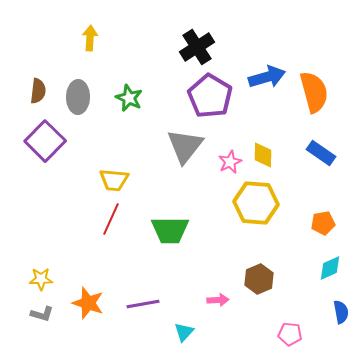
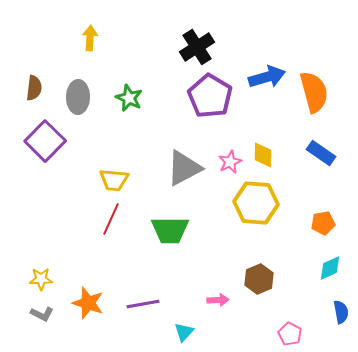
brown semicircle: moved 4 px left, 3 px up
gray triangle: moved 1 px left, 22 px down; rotated 24 degrees clockwise
gray L-shape: rotated 10 degrees clockwise
pink pentagon: rotated 20 degrees clockwise
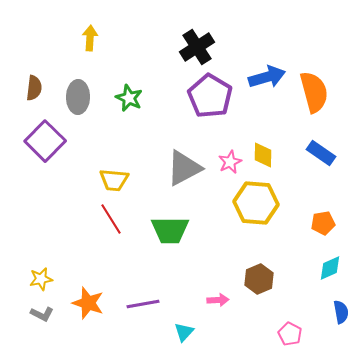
red line: rotated 56 degrees counterclockwise
yellow star: rotated 10 degrees counterclockwise
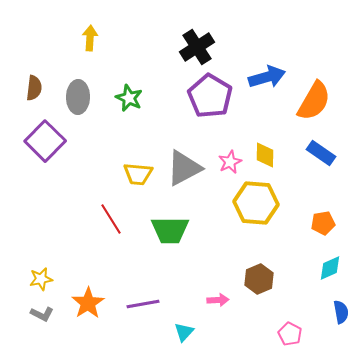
orange semicircle: moved 9 px down; rotated 45 degrees clockwise
yellow diamond: moved 2 px right
yellow trapezoid: moved 24 px right, 6 px up
orange star: rotated 20 degrees clockwise
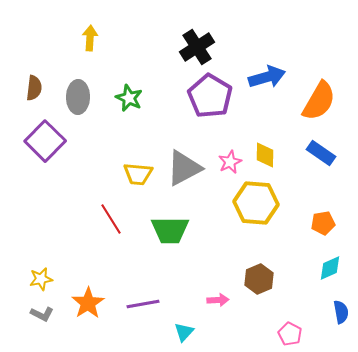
orange semicircle: moved 5 px right
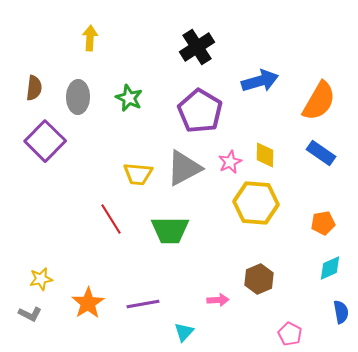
blue arrow: moved 7 px left, 4 px down
purple pentagon: moved 10 px left, 15 px down
gray L-shape: moved 12 px left
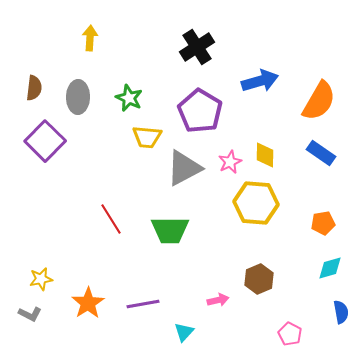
yellow trapezoid: moved 9 px right, 37 px up
cyan diamond: rotated 8 degrees clockwise
pink arrow: rotated 10 degrees counterclockwise
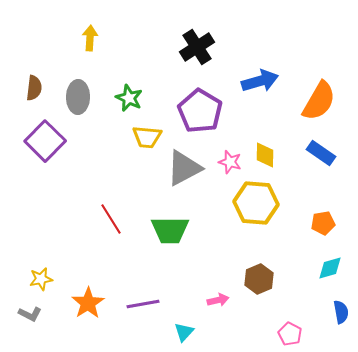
pink star: rotated 30 degrees counterclockwise
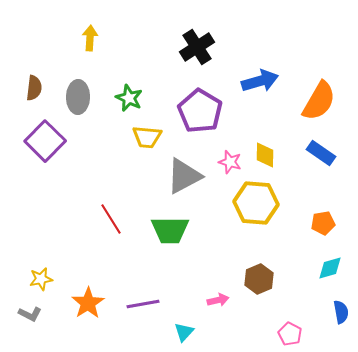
gray triangle: moved 8 px down
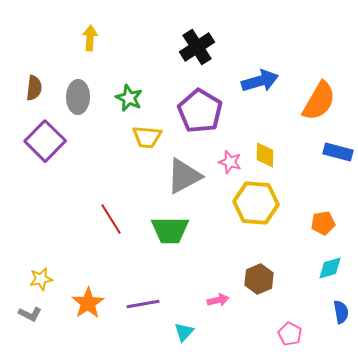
blue rectangle: moved 17 px right, 1 px up; rotated 20 degrees counterclockwise
